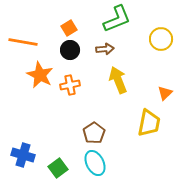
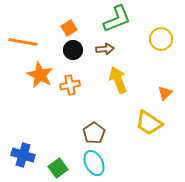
black circle: moved 3 px right
yellow trapezoid: rotated 112 degrees clockwise
cyan ellipse: moved 1 px left
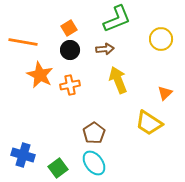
black circle: moved 3 px left
cyan ellipse: rotated 10 degrees counterclockwise
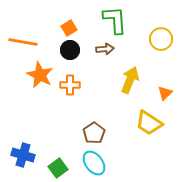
green L-shape: moved 2 px left, 1 px down; rotated 72 degrees counterclockwise
yellow arrow: moved 12 px right; rotated 44 degrees clockwise
orange cross: rotated 12 degrees clockwise
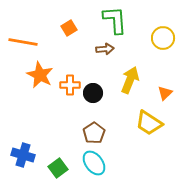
yellow circle: moved 2 px right, 1 px up
black circle: moved 23 px right, 43 px down
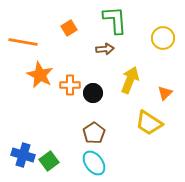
green square: moved 9 px left, 7 px up
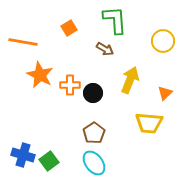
yellow circle: moved 3 px down
brown arrow: rotated 36 degrees clockwise
yellow trapezoid: rotated 28 degrees counterclockwise
